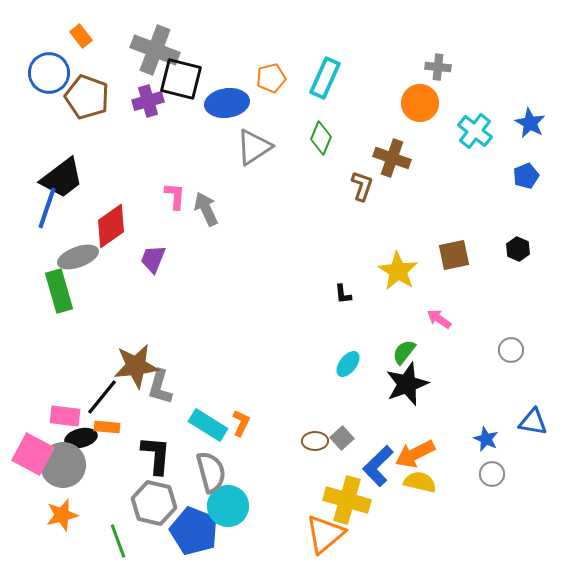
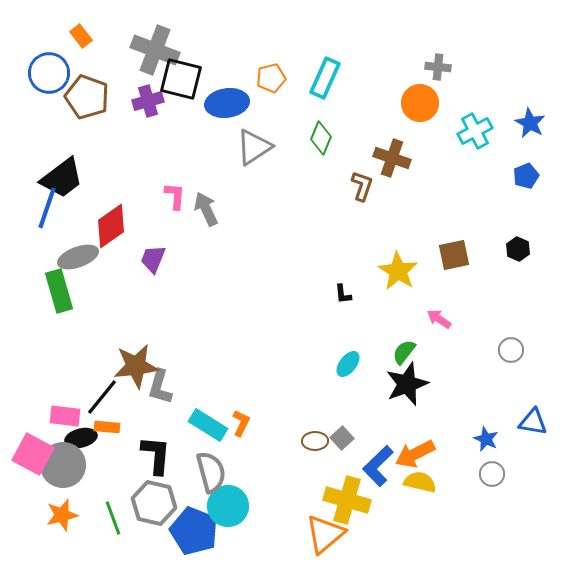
cyan cross at (475, 131): rotated 24 degrees clockwise
green line at (118, 541): moved 5 px left, 23 px up
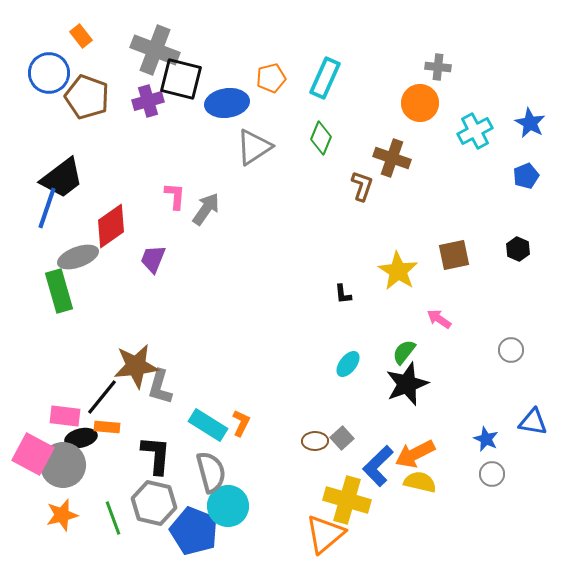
gray arrow at (206, 209): rotated 60 degrees clockwise
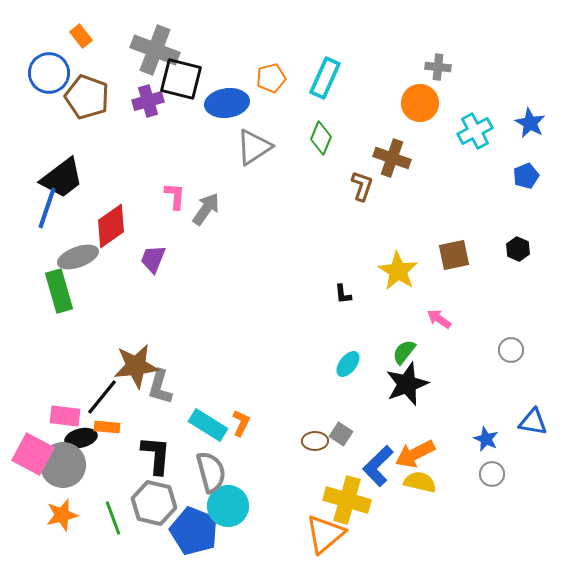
gray square at (342, 438): moved 1 px left, 4 px up; rotated 15 degrees counterclockwise
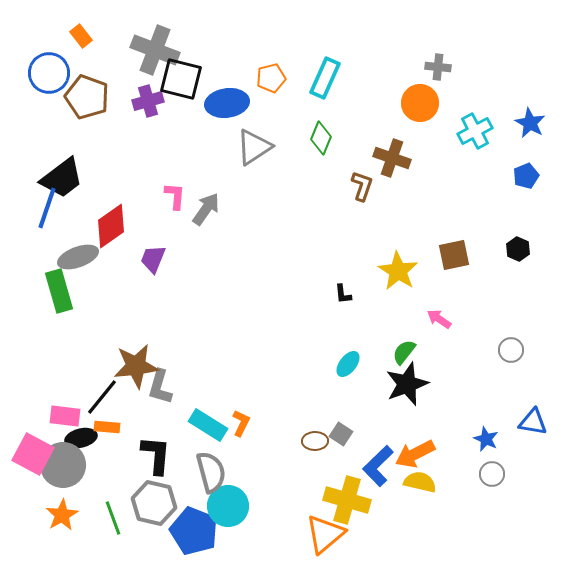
orange star at (62, 515): rotated 16 degrees counterclockwise
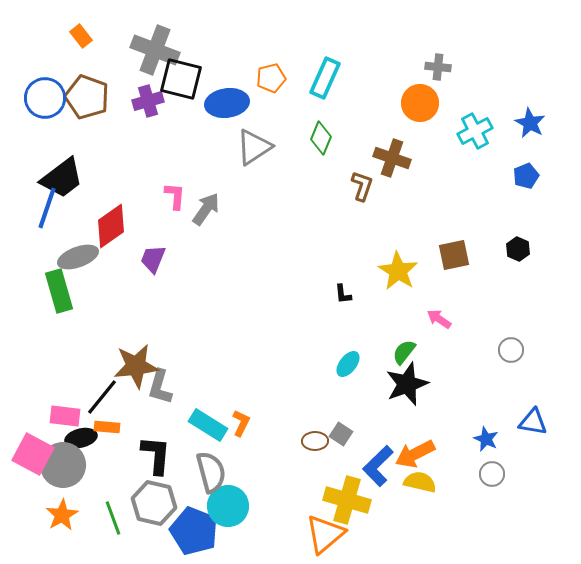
blue circle at (49, 73): moved 4 px left, 25 px down
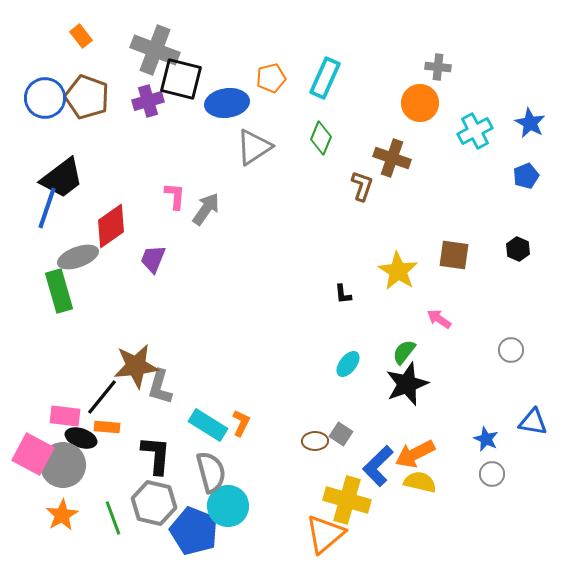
brown square at (454, 255): rotated 20 degrees clockwise
black ellipse at (81, 438): rotated 32 degrees clockwise
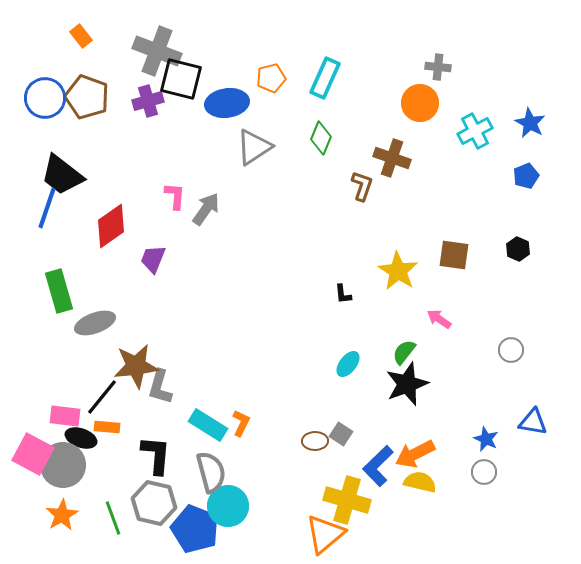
gray cross at (155, 50): moved 2 px right, 1 px down
black trapezoid at (62, 178): moved 3 px up; rotated 75 degrees clockwise
gray ellipse at (78, 257): moved 17 px right, 66 px down
gray circle at (492, 474): moved 8 px left, 2 px up
blue pentagon at (194, 531): moved 1 px right, 2 px up
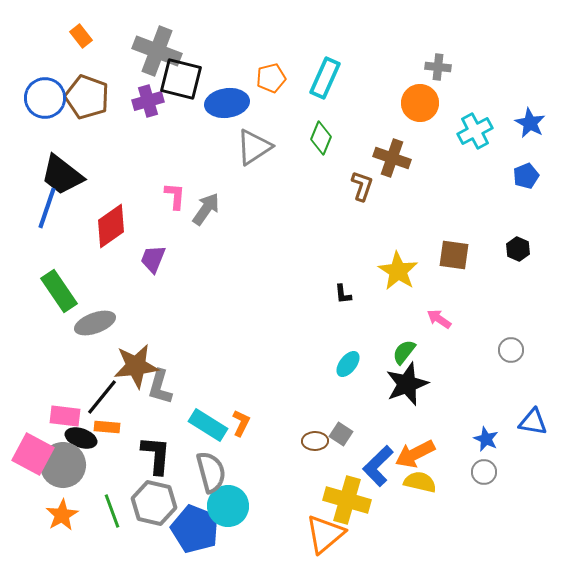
green rectangle at (59, 291): rotated 18 degrees counterclockwise
green line at (113, 518): moved 1 px left, 7 px up
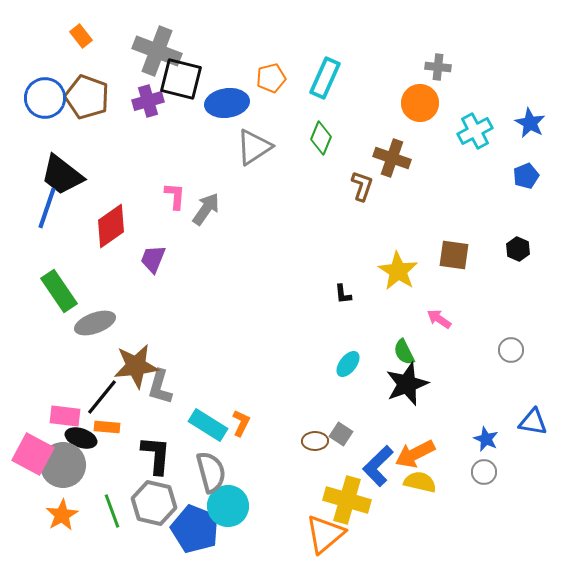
green semicircle at (404, 352): rotated 64 degrees counterclockwise
